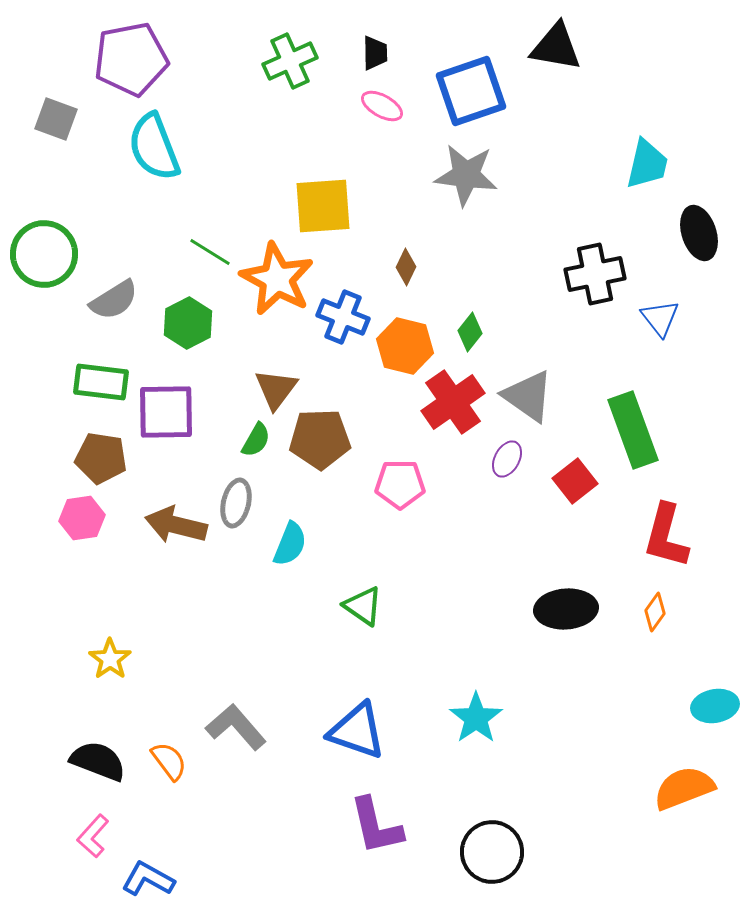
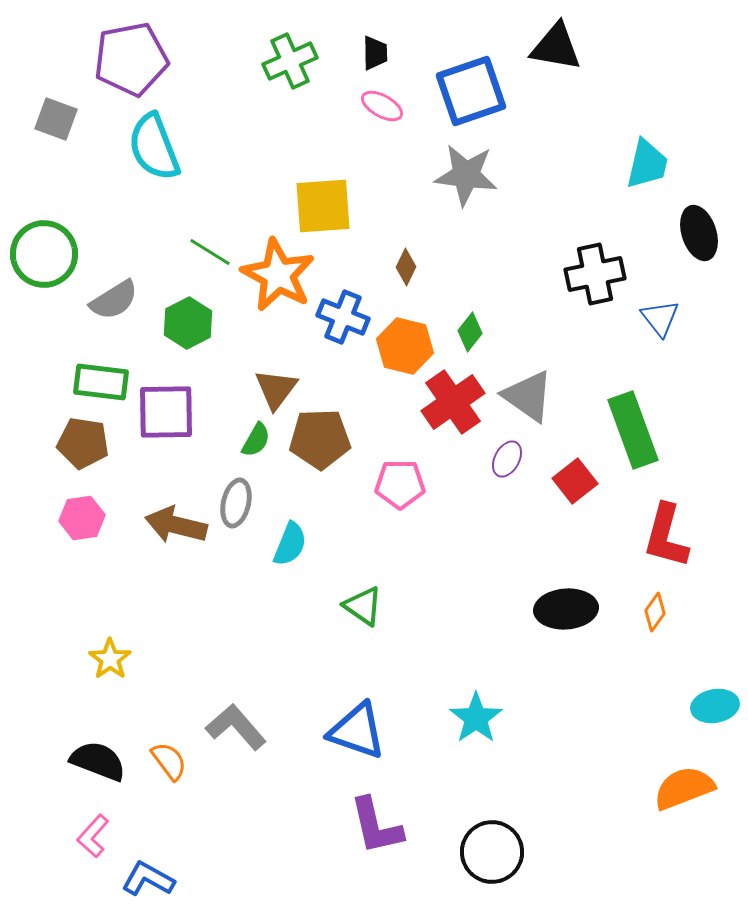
orange star at (277, 279): moved 1 px right, 4 px up
brown pentagon at (101, 458): moved 18 px left, 15 px up
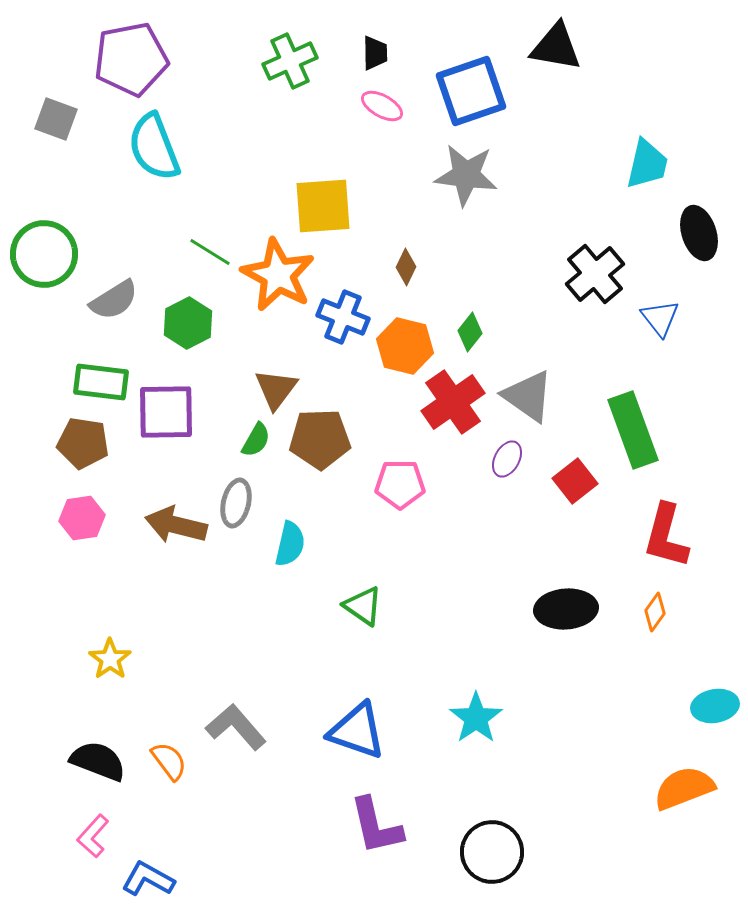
black cross at (595, 274): rotated 28 degrees counterclockwise
cyan semicircle at (290, 544): rotated 9 degrees counterclockwise
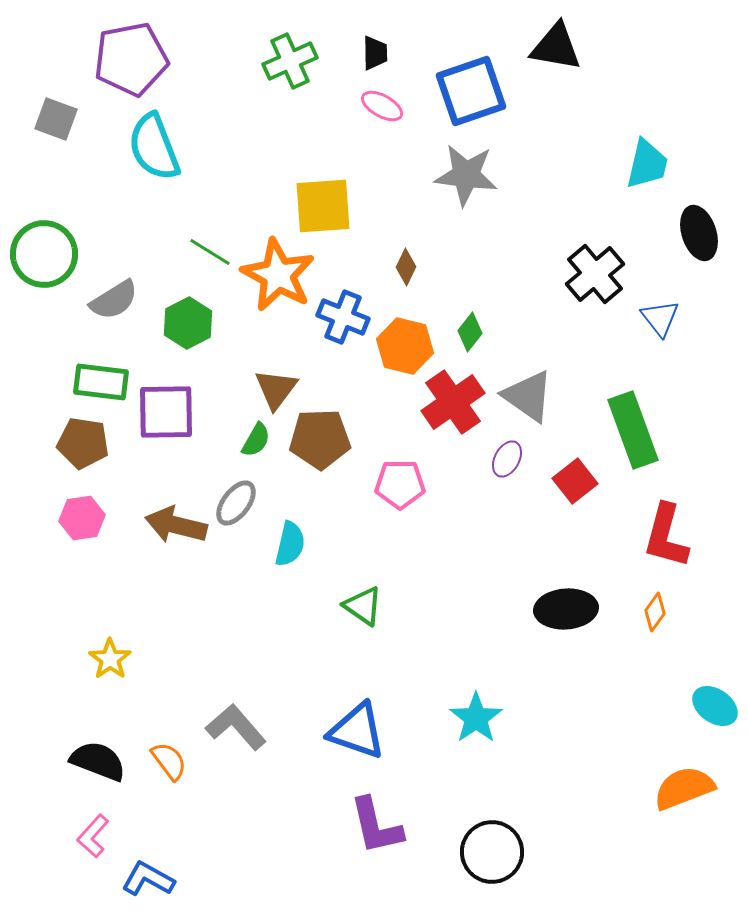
gray ellipse at (236, 503): rotated 24 degrees clockwise
cyan ellipse at (715, 706): rotated 45 degrees clockwise
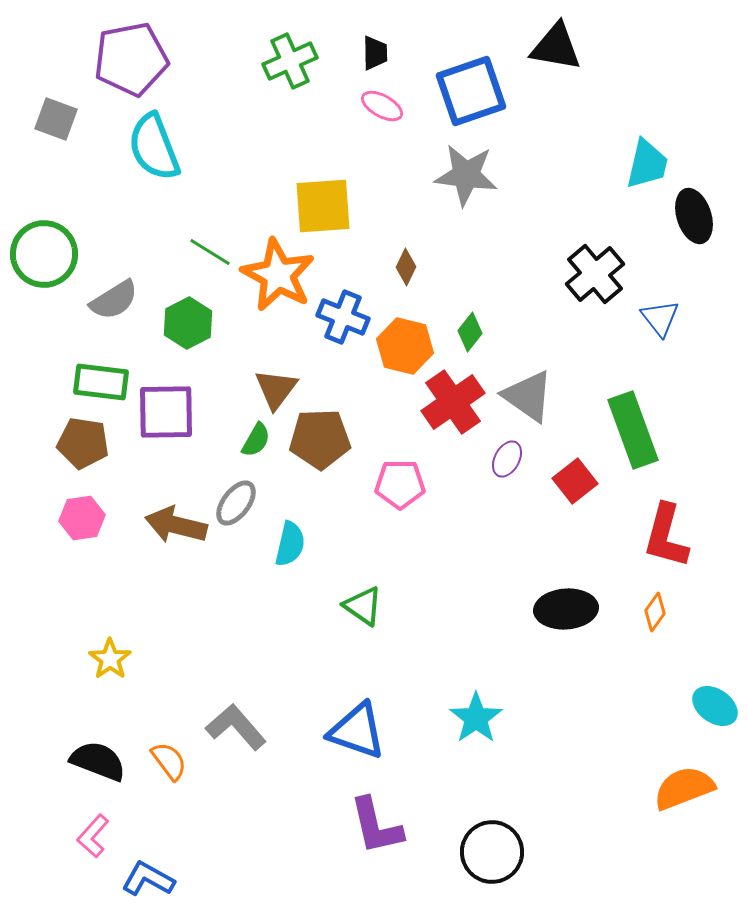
black ellipse at (699, 233): moved 5 px left, 17 px up
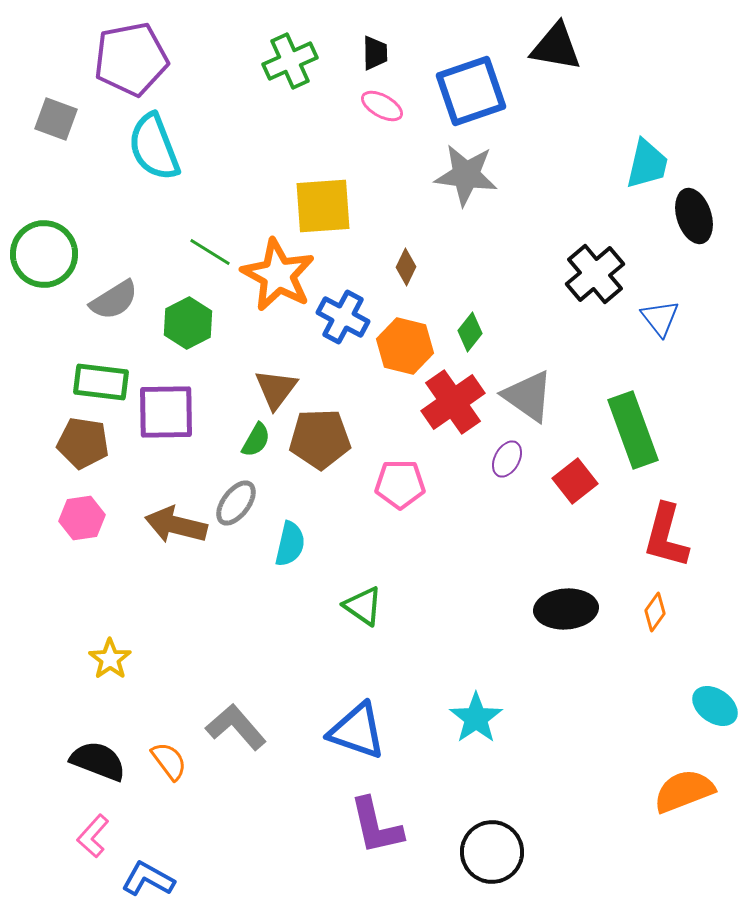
blue cross at (343, 317): rotated 6 degrees clockwise
orange semicircle at (684, 788): moved 3 px down
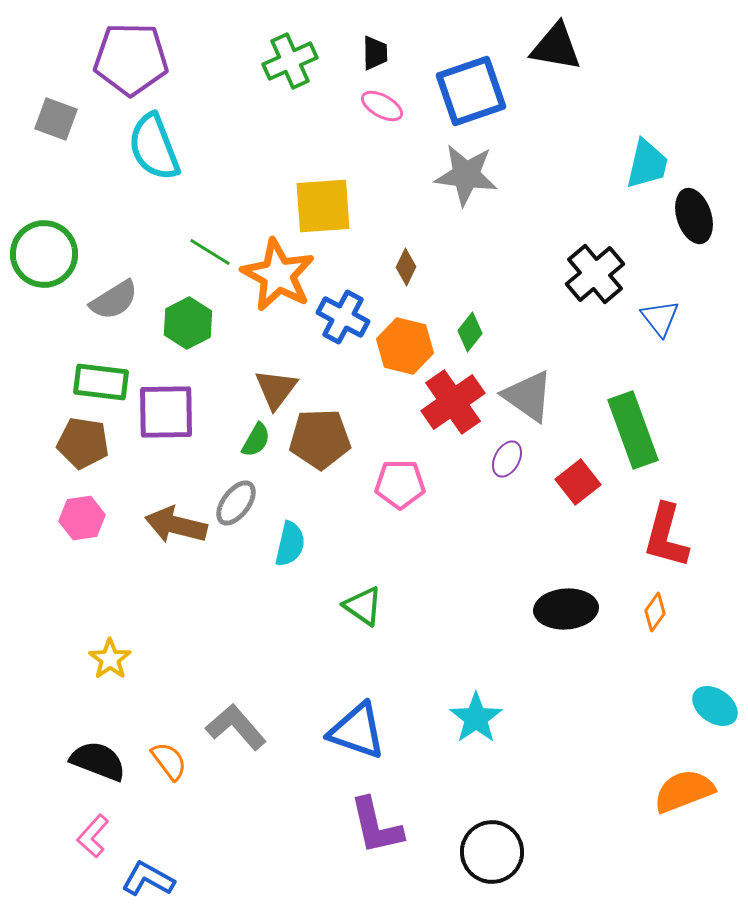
purple pentagon at (131, 59): rotated 12 degrees clockwise
red square at (575, 481): moved 3 px right, 1 px down
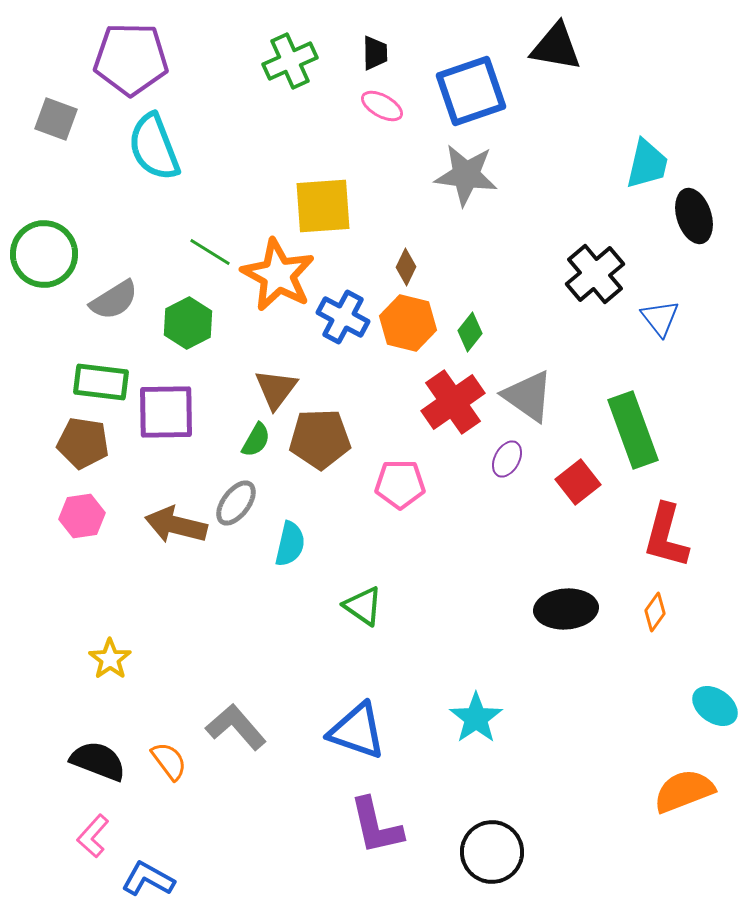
orange hexagon at (405, 346): moved 3 px right, 23 px up
pink hexagon at (82, 518): moved 2 px up
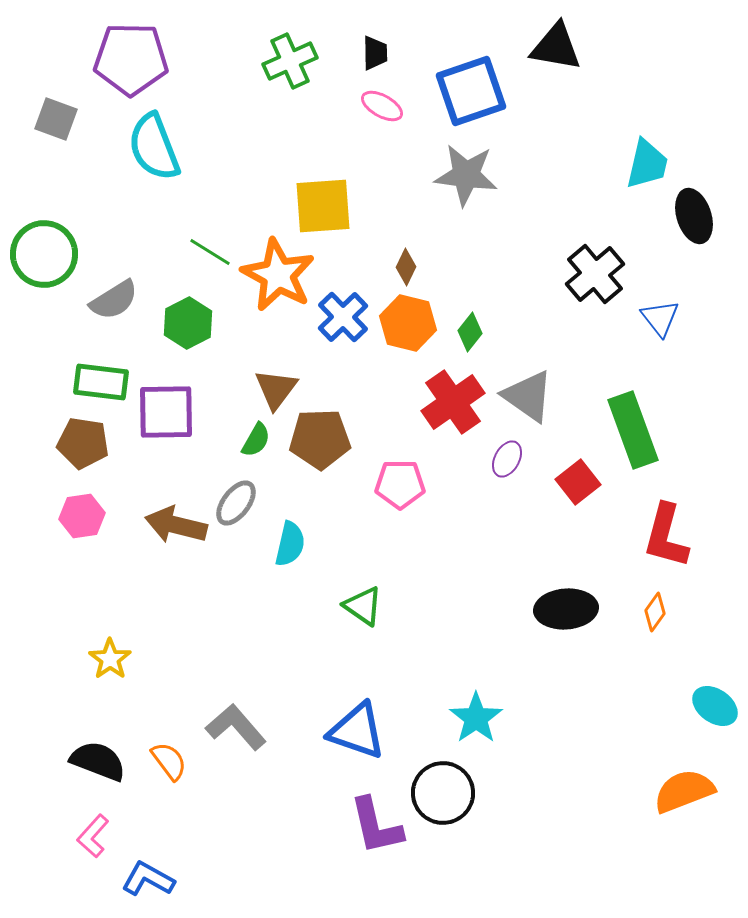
blue cross at (343, 317): rotated 18 degrees clockwise
black circle at (492, 852): moved 49 px left, 59 px up
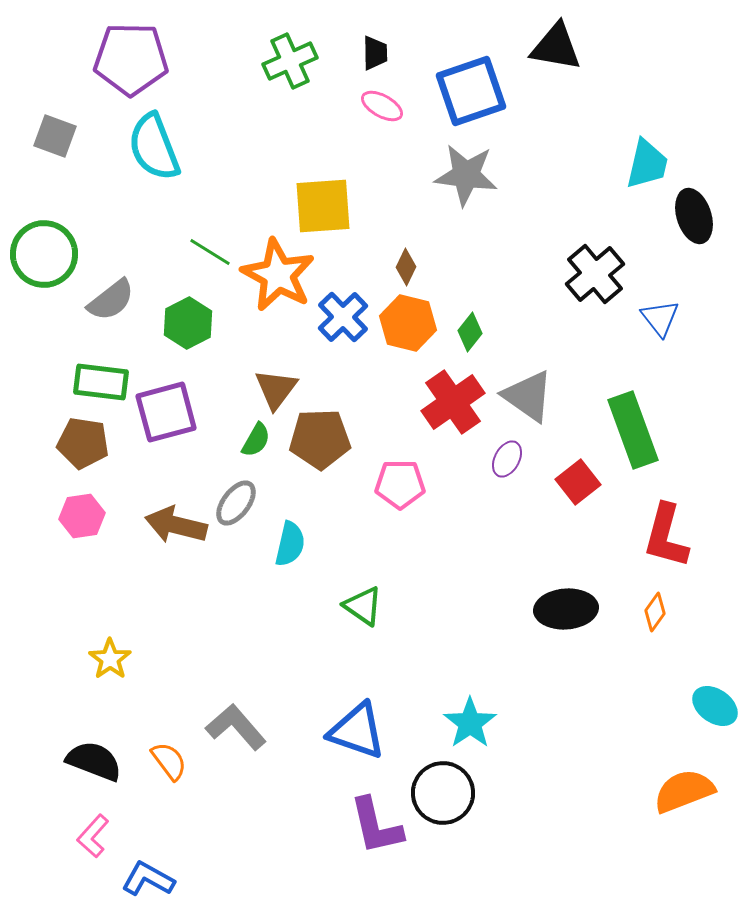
gray square at (56, 119): moved 1 px left, 17 px down
gray semicircle at (114, 300): moved 3 px left; rotated 6 degrees counterclockwise
purple square at (166, 412): rotated 14 degrees counterclockwise
cyan star at (476, 718): moved 6 px left, 5 px down
black semicircle at (98, 761): moved 4 px left
